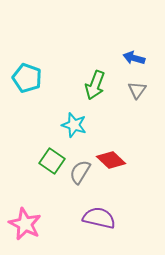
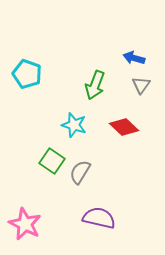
cyan pentagon: moved 4 px up
gray triangle: moved 4 px right, 5 px up
red diamond: moved 13 px right, 33 px up
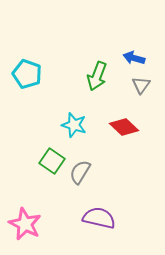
green arrow: moved 2 px right, 9 px up
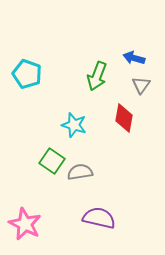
red diamond: moved 9 px up; rotated 56 degrees clockwise
gray semicircle: rotated 50 degrees clockwise
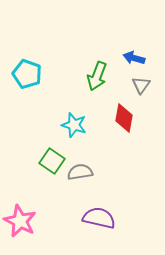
pink star: moved 5 px left, 3 px up
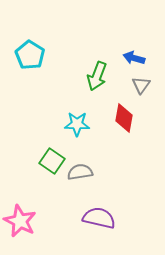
cyan pentagon: moved 3 px right, 19 px up; rotated 12 degrees clockwise
cyan star: moved 3 px right, 1 px up; rotated 15 degrees counterclockwise
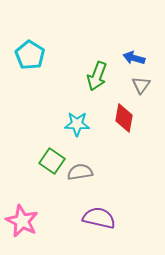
pink star: moved 2 px right
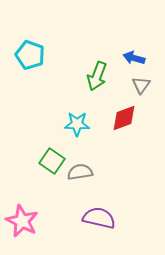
cyan pentagon: rotated 12 degrees counterclockwise
red diamond: rotated 60 degrees clockwise
